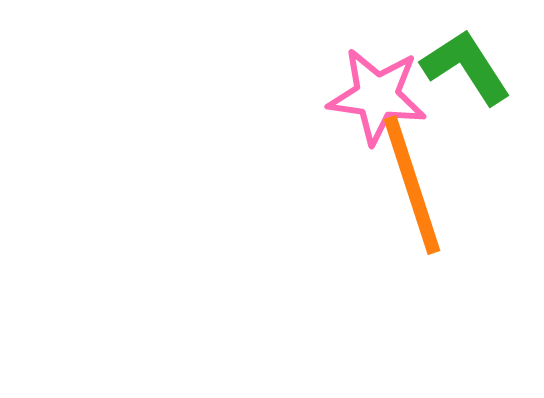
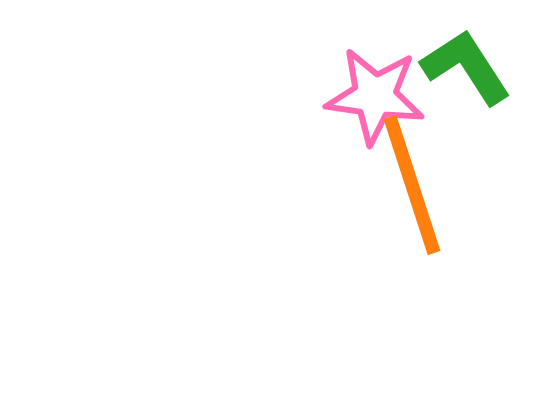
pink star: moved 2 px left
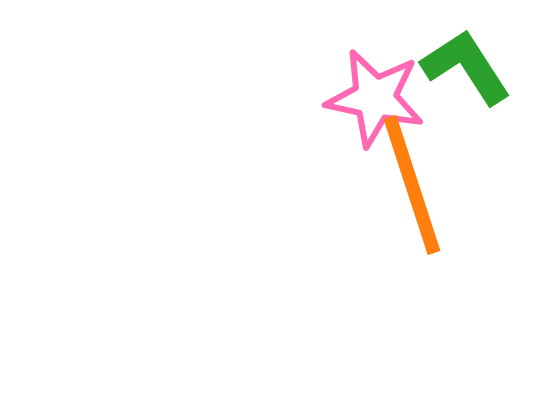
pink star: moved 2 px down; rotated 4 degrees clockwise
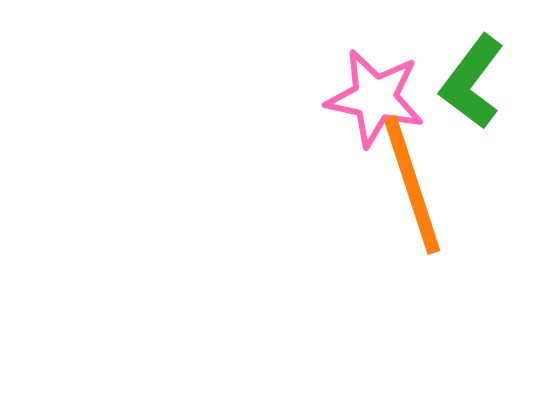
green L-shape: moved 6 px right, 15 px down; rotated 110 degrees counterclockwise
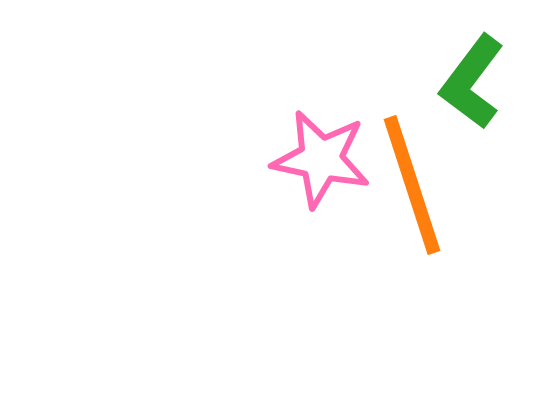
pink star: moved 54 px left, 61 px down
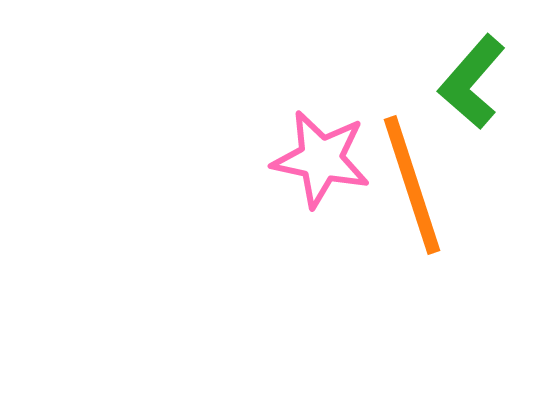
green L-shape: rotated 4 degrees clockwise
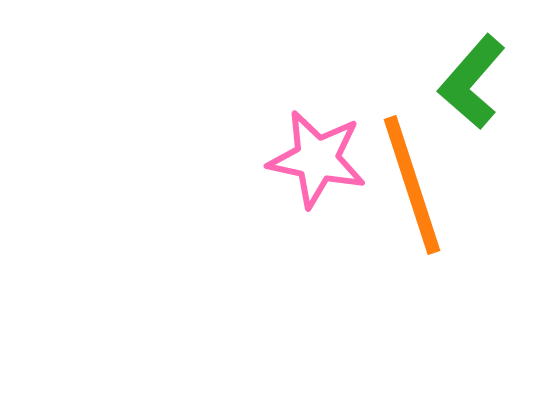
pink star: moved 4 px left
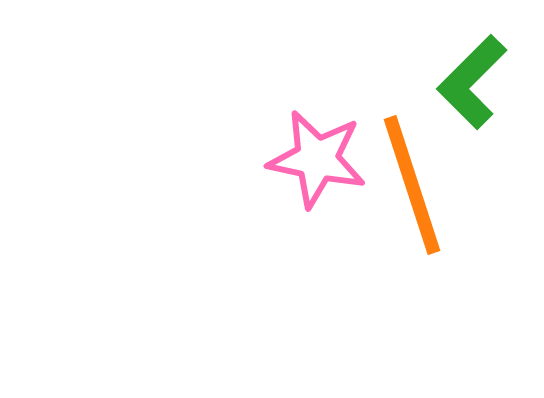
green L-shape: rotated 4 degrees clockwise
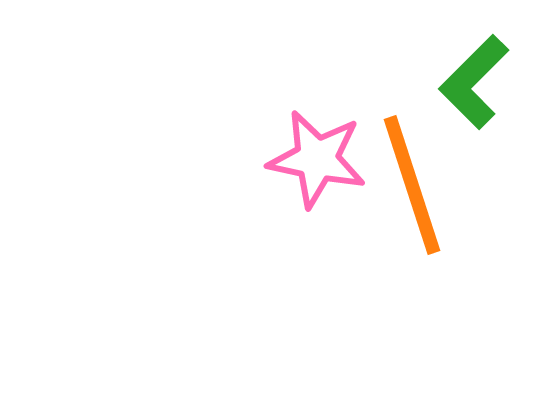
green L-shape: moved 2 px right
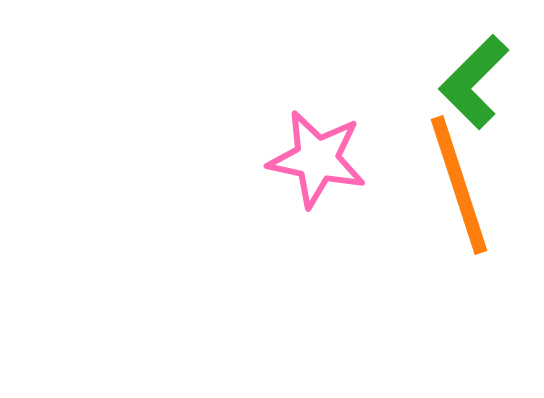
orange line: moved 47 px right
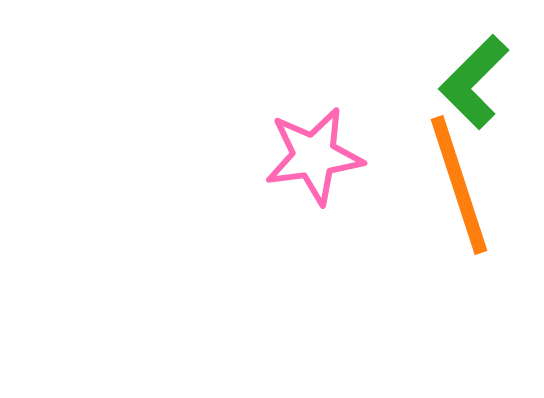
pink star: moved 3 px left, 3 px up; rotated 20 degrees counterclockwise
